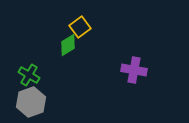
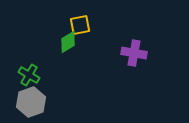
yellow square: moved 2 px up; rotated 25 degrees clockwise
green diamond: moved 3 px up
purple cross: moved 17 px up
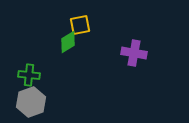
green cross: rotated 25 degrees counterclockwise
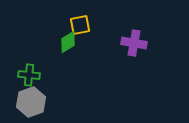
purple cross: moved 10 px up
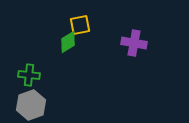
gray hexagon: moved 3 px down
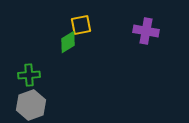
yellow square: moved 1 px right
purple cross: moved 12 px right, 12 px up
green cross: rotated 10 degrees counterclockwise
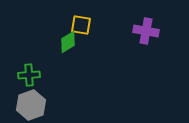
yellow square: rotated 20 degrees clockwise
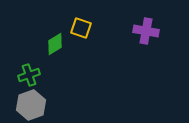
yellow square: moved 3 px down; rotated 10 degrees clockwise
green diamond: moved 13 px left, 2 px down
green cross: rotated 15 degrees counterclockwise
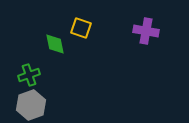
green diamond: rotated 70 degrees counterclockwise
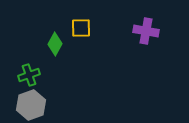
yellow square: rotated 20 degrees counterclockwise
green diamond: rotated 40 degrees clockwise
